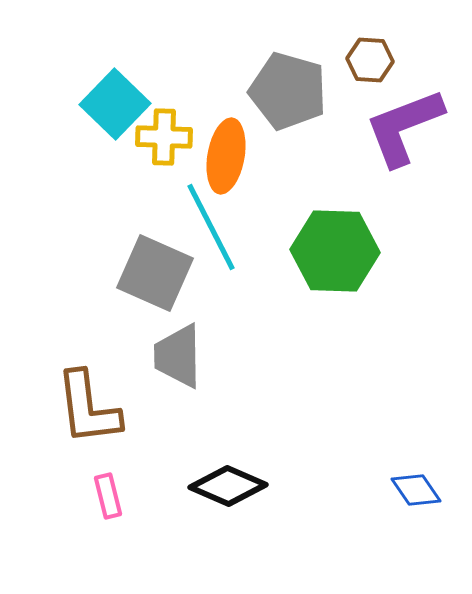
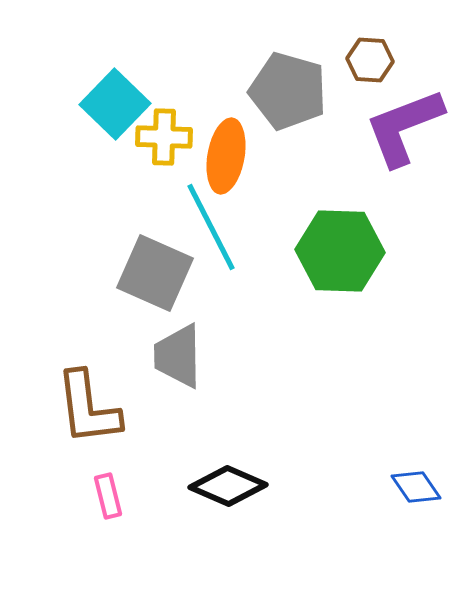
green hexagon: moved 5 px right
blue diamond: moved 3 px up
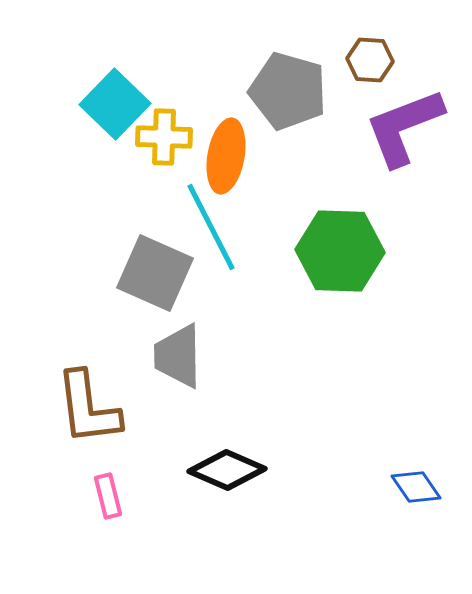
black diamond: moved 1 px left, 16 px up
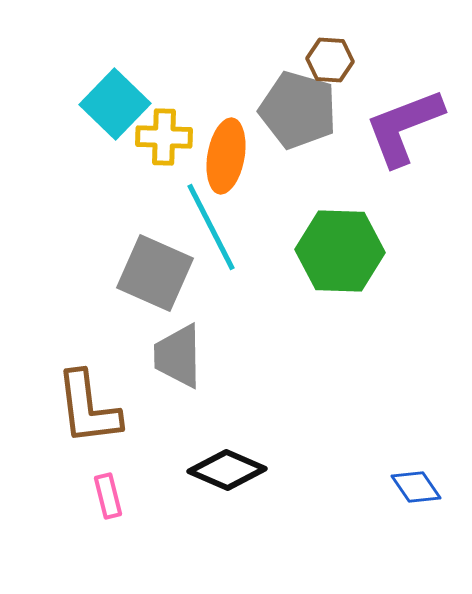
brown hexagon: moved 40 px left
gray pentagon: moved 10 px right, 19 px down
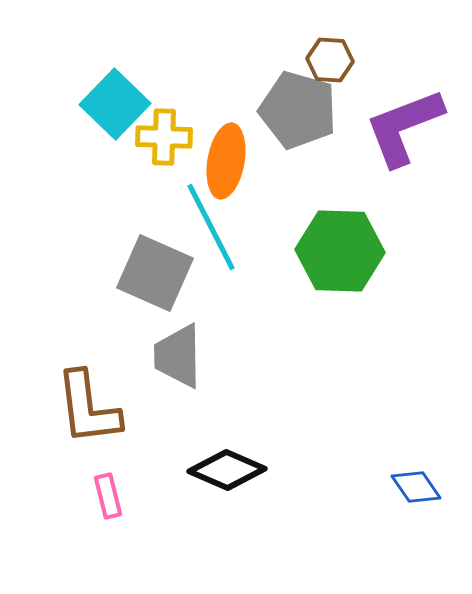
orange ellipse: moved 5 px down
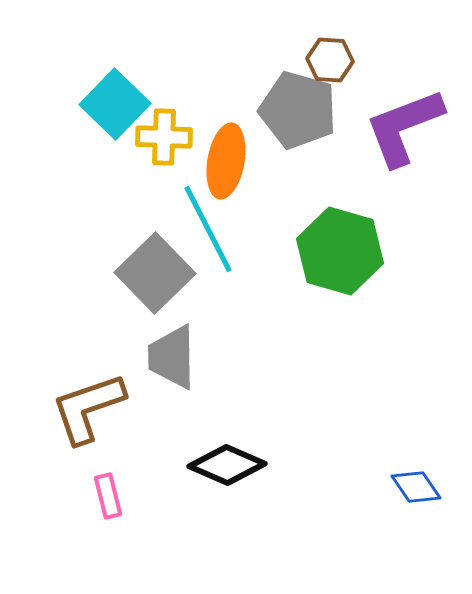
cyan line: moved 3 px left, 2 px down
green hexagon: rotated 14 degrees clockwise
gray square: rotated 22 degrees clockwise
gray trapezoid: moved 6 px left, 1 px down
brown L-shape: rotated 78 degrees clockwise
black diamond: moved 5 px up
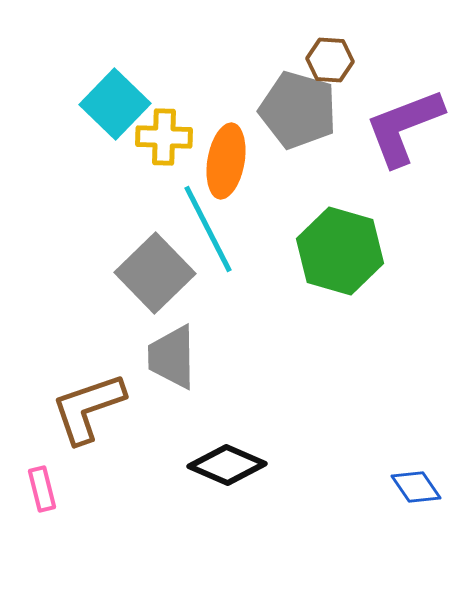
pink rectangle: moved 66 px left, 7 px up
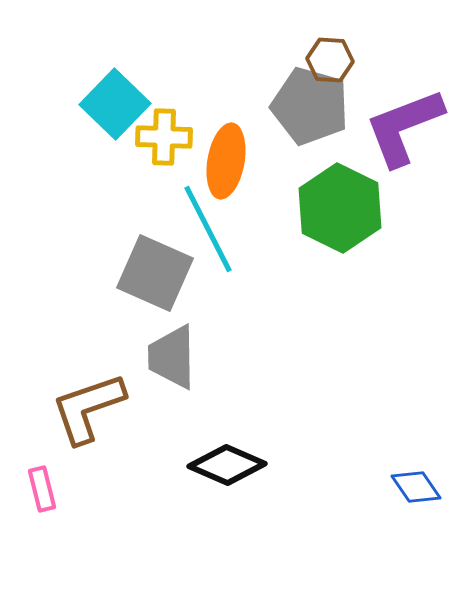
gray pentagon: moved 12 px right, 4 px up
green hexagon: moved 43 px up; rotated 10 degrees clockwise
gray square: rotated 22 degrees counterclockwise
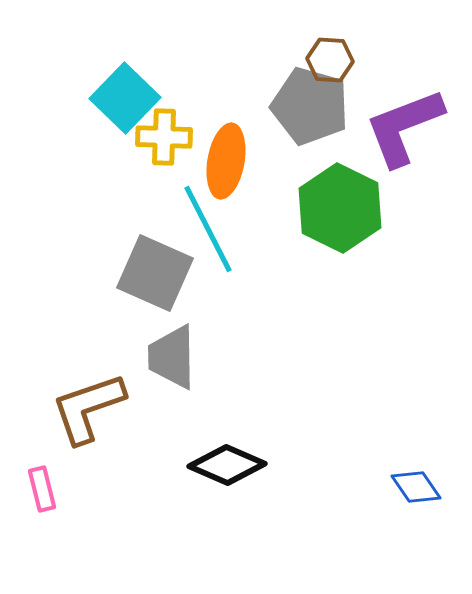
cyan square: moved 10 px right, 6 px up
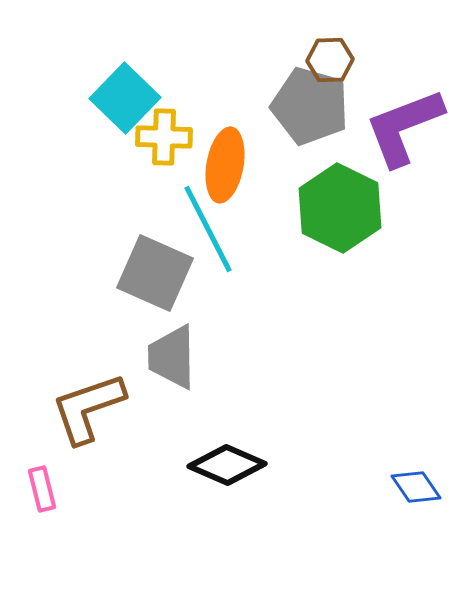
brown hexagon: rotated 6 degrees counterclockwise
orange ellipse: moved 1 px left, 4 px down
